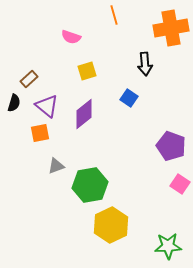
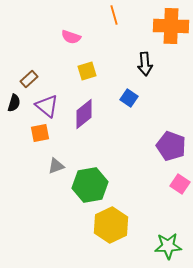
orange cross: moved 2 px up; rotated 12 degrees clockwise
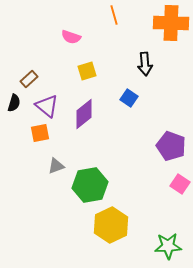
orange cross: moved 3 px up
